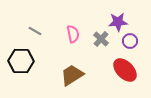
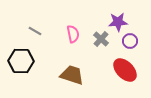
brown trapezoid: rotated 50 degrees clockwise
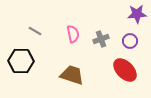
purple star: moved 19 px right, 8 px up
gray cross: rotated 28 degrees clockwise
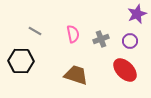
purple star: rotated 18 degrees counterclockwise
brown trapezoid: moved 4 px right
